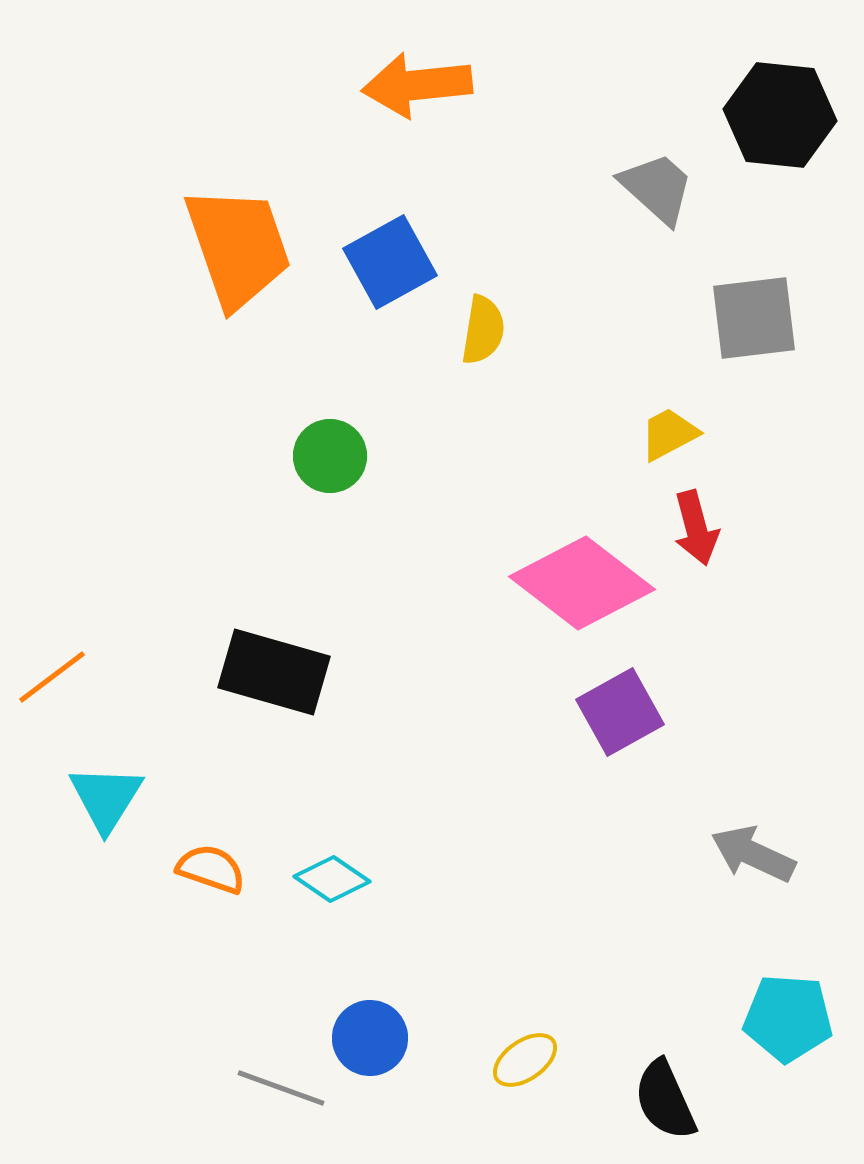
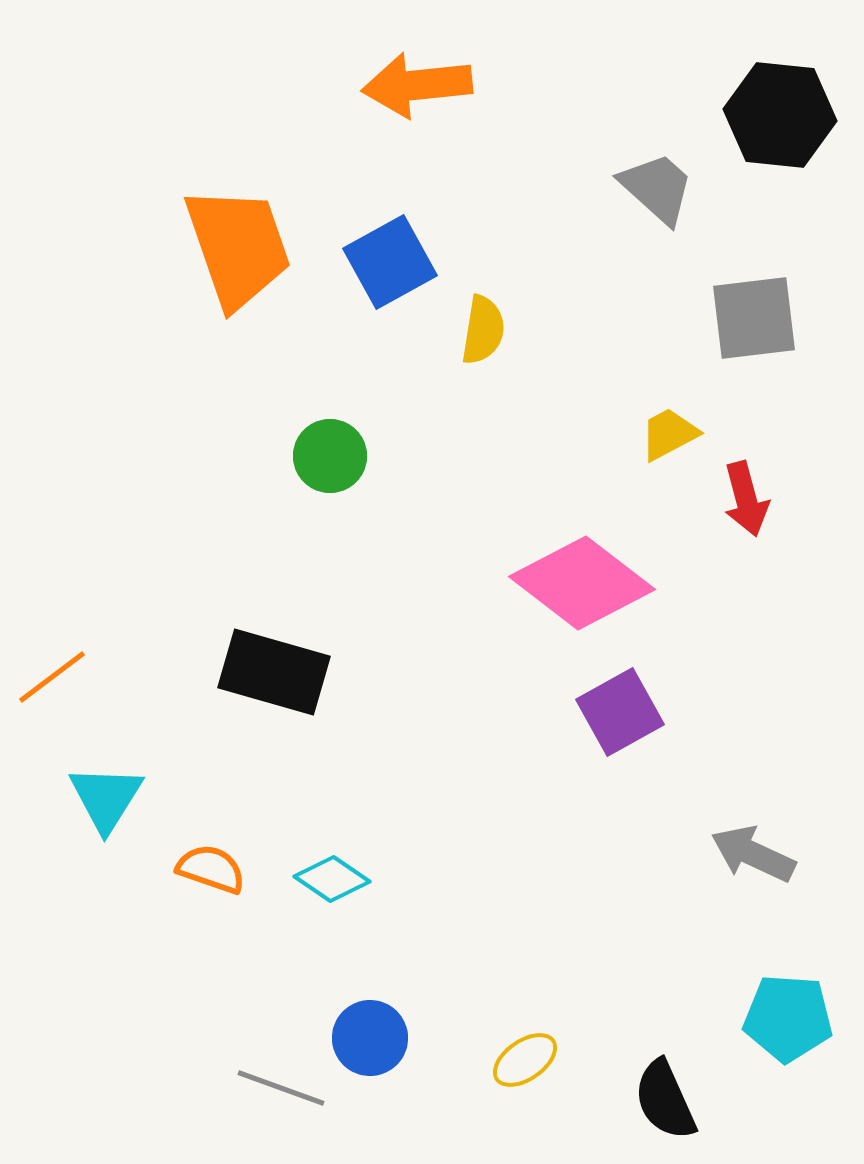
red arrow: moved 50 px right, 29 px up
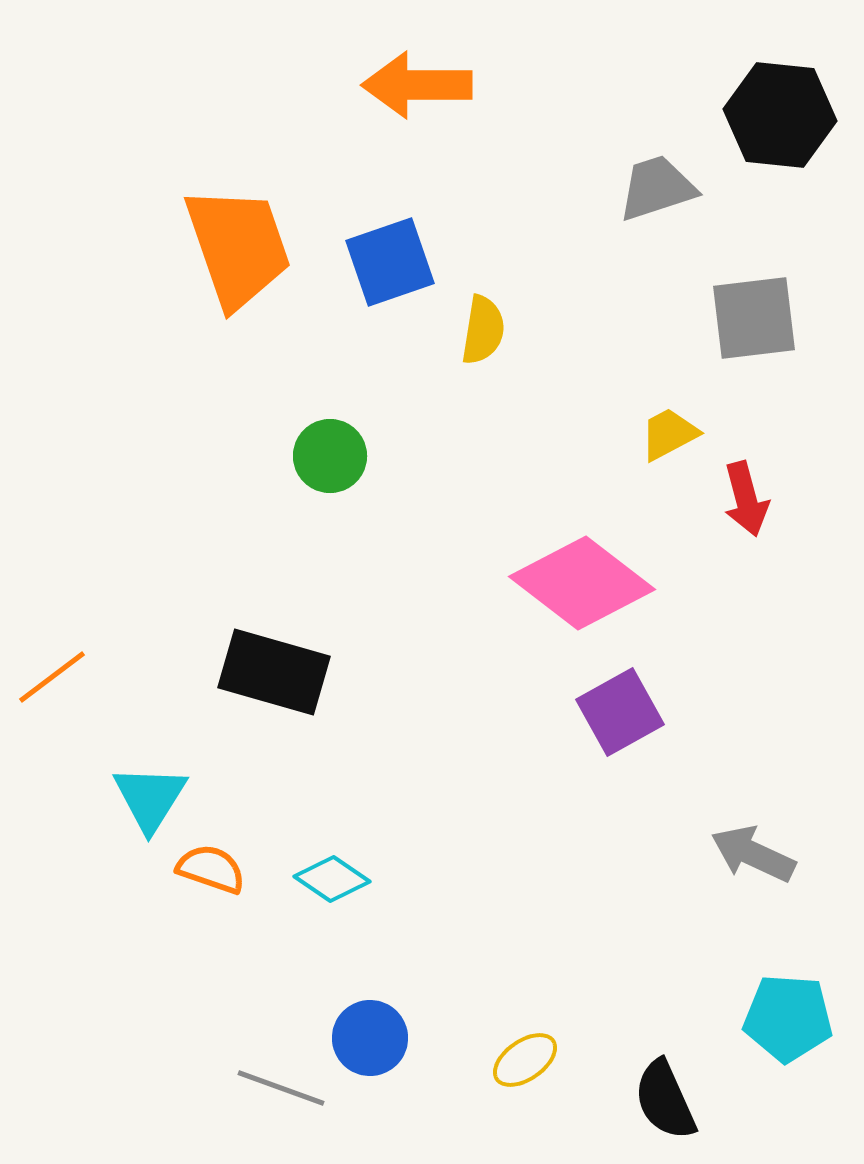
orange arrow: rotated 6 degrees clockwise
gray trapezoid: rotated 60 degrees counterclockwise
blue square: rotated 10 degrees clockwise
cyan triangle: moved 44 px right
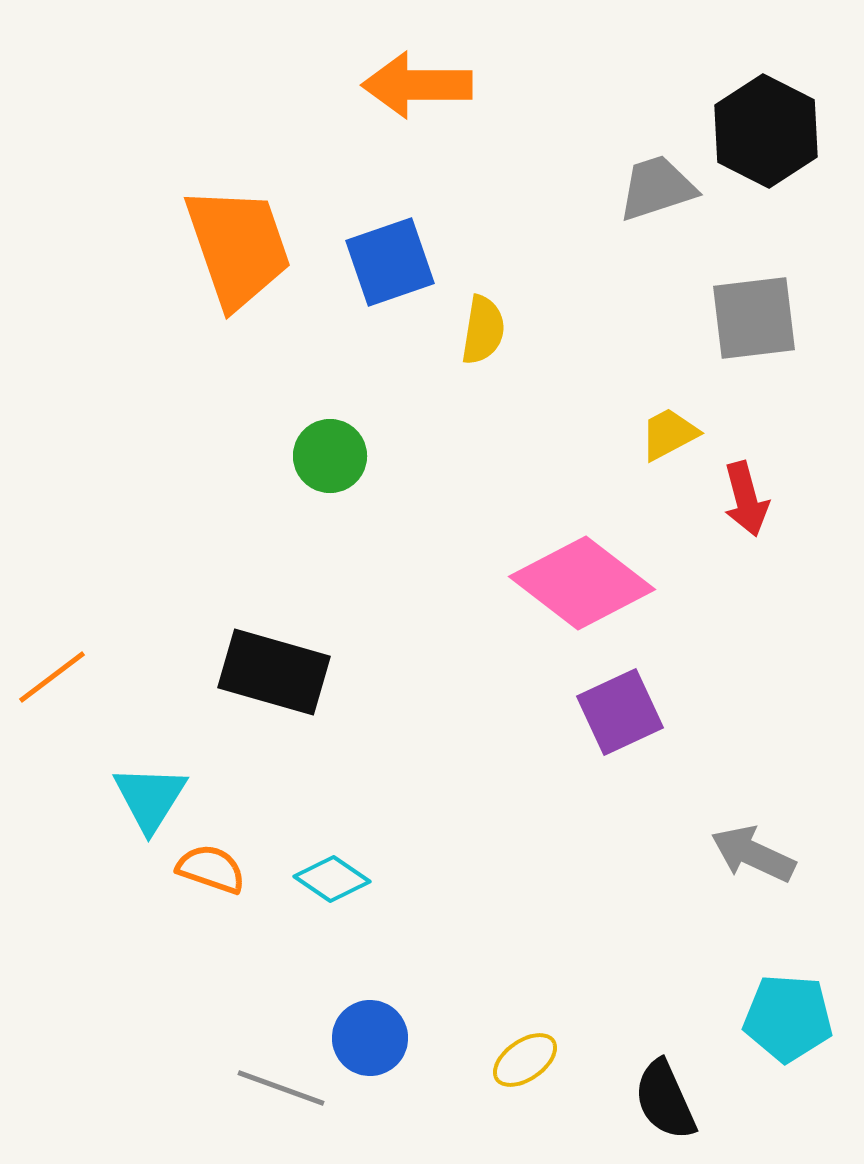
black hexagon: moved 14 px left, 16 px down; rotated 21 degrees clockwise
purple square: rotated 4 degrees clockwise
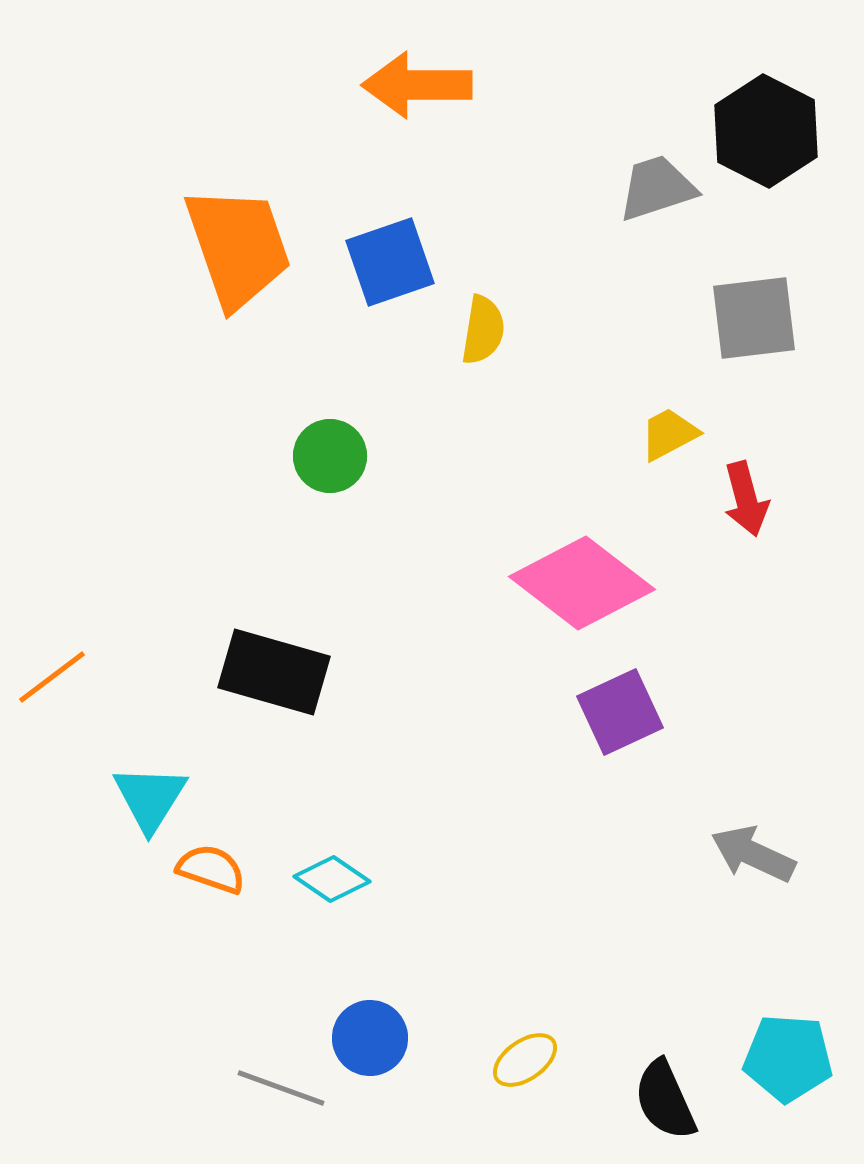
cyan pentagon: moved 40 px down
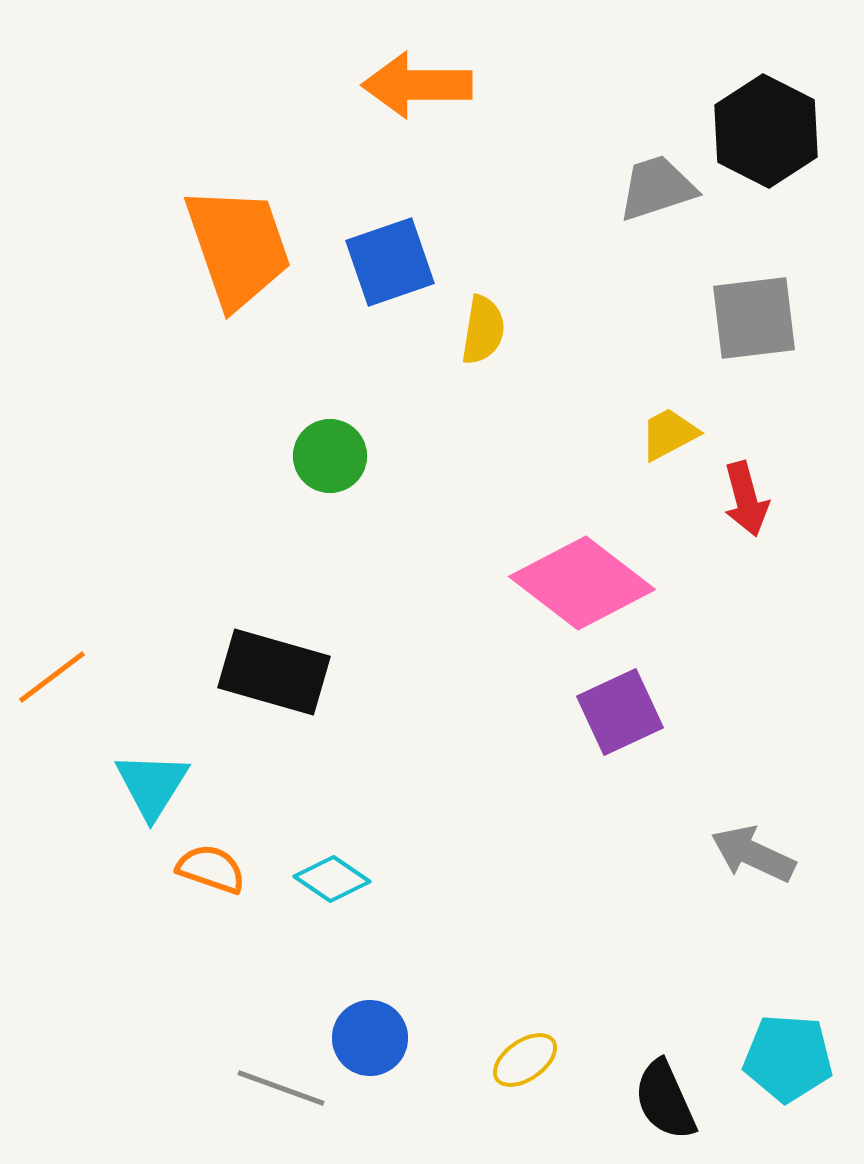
cyan triangle: moved 2 px right, 13 px up
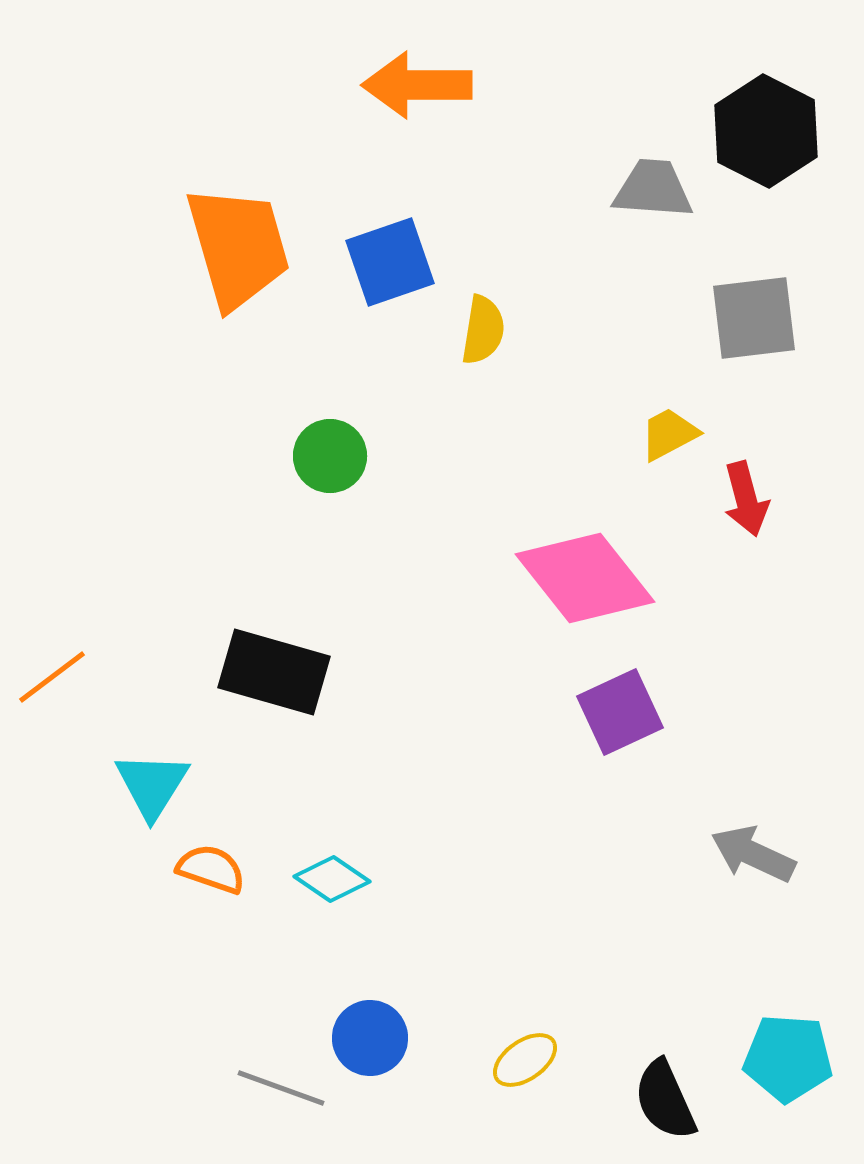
gray trapezoid: moved 4 px left, 1 px down; rotated 22 degrees clockwise
orange trapezoid: rotated 3 degrees clockwise
pink diamond: moved 3 px right, 5 px up; rotated 14 degrees clockwise
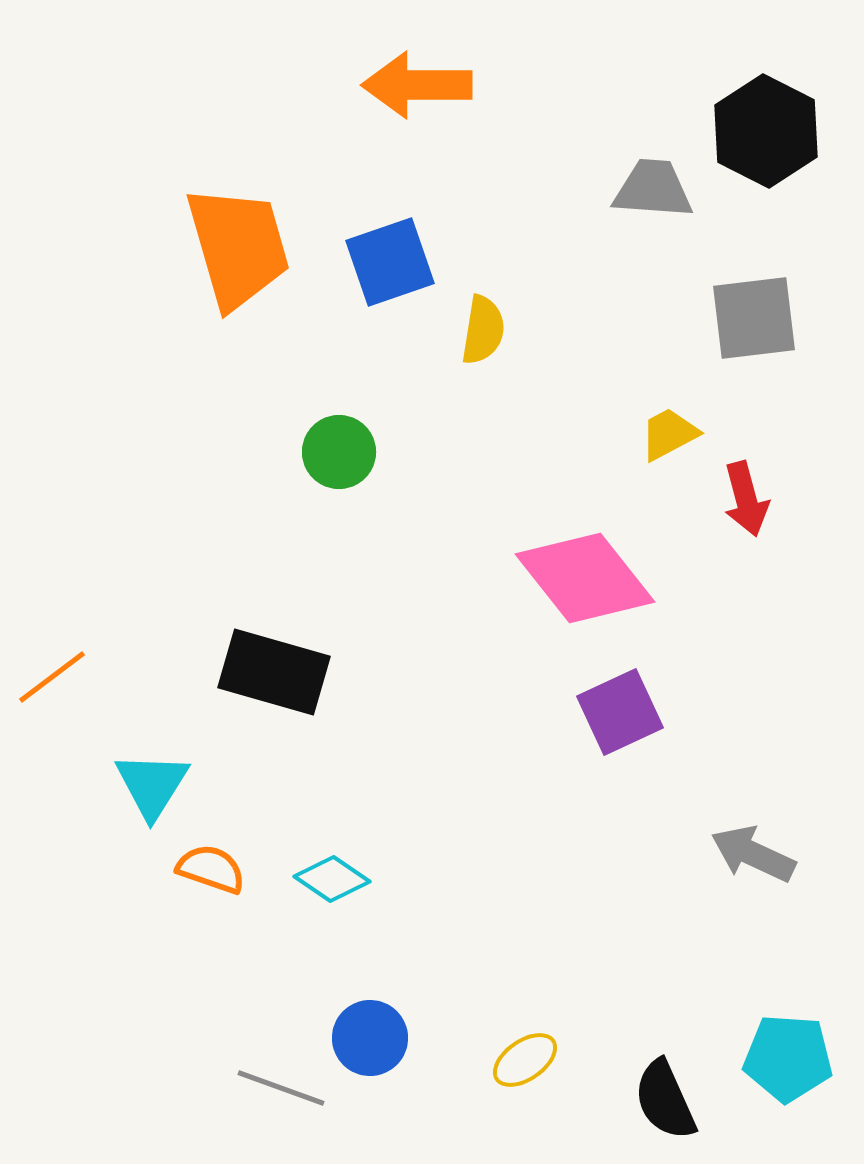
green circle: moved 9 px right, 4 px up
